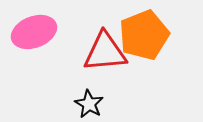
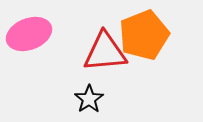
pink ellipse: moved 5 px left, 2 px down
black star: moved 5 px up; rotated 8 degrees clockwise
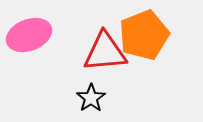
pink ellipse: moved 1 px down
black star: moved 2 px right, 1 px up
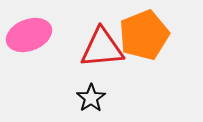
red triangle: moved 3 px left, 4 px up
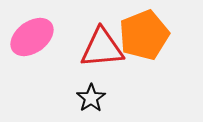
pink ellipse: moved 3 px right, 2 px down; rotated 15 degrees counterclockwise
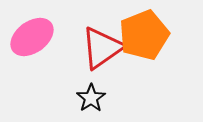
red triangle: rotated 30 degrees counterclockwise
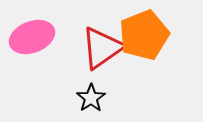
pink ellipse: rotated 15 degrees clockwise
